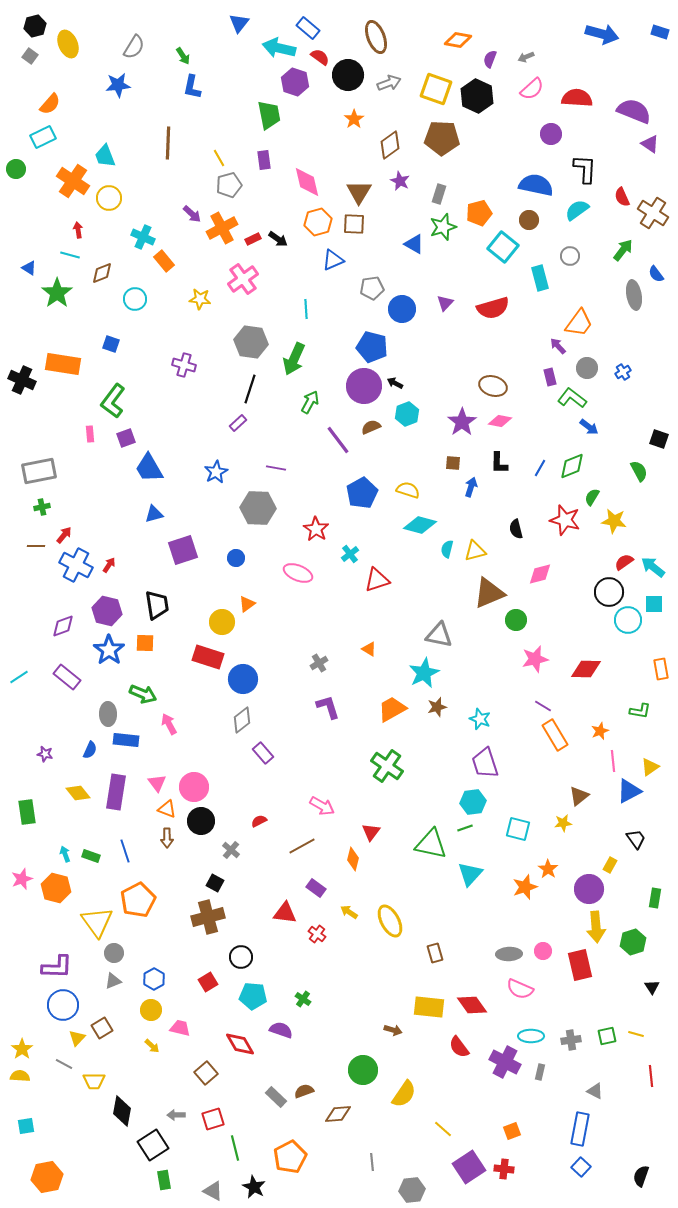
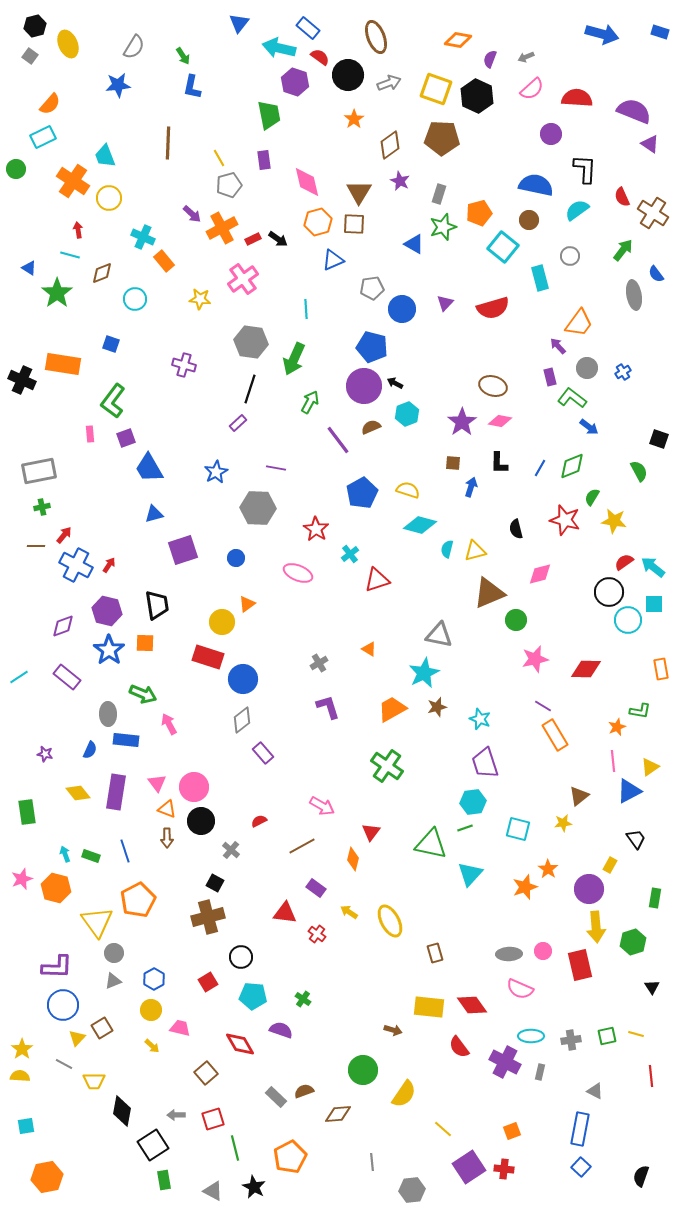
orange star at (600, 731): moved 17 px right, 4 px up
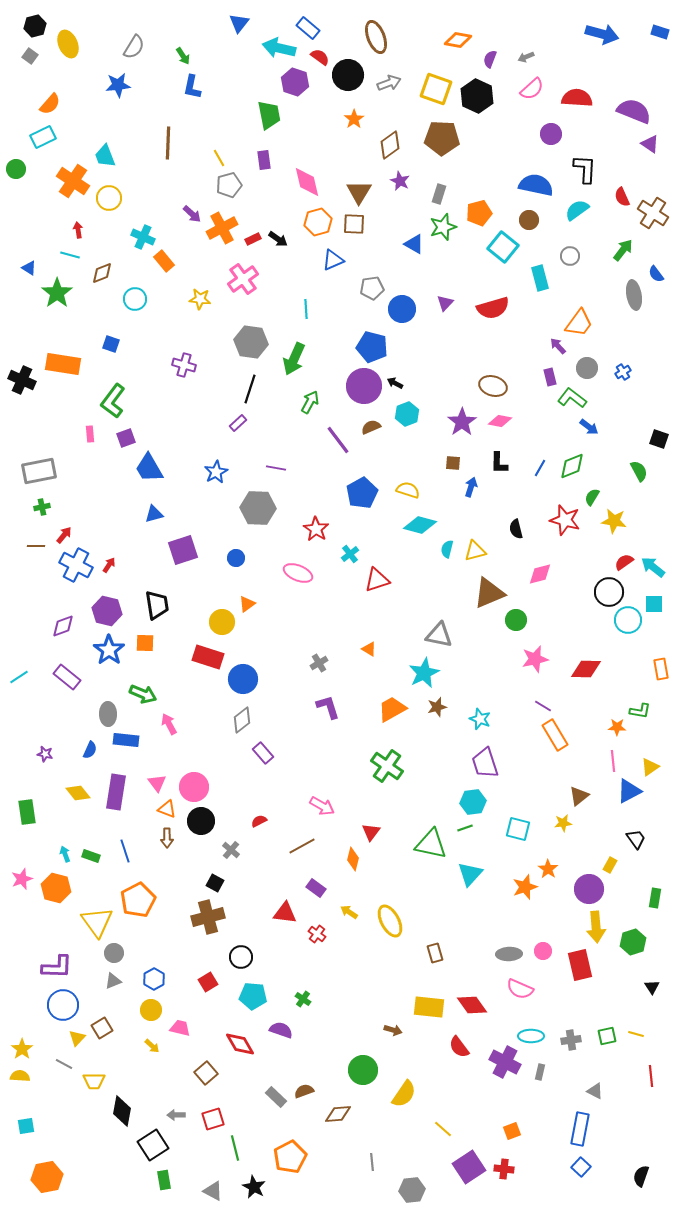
orange star at (617, 727): rotated 24 degrees clockwise
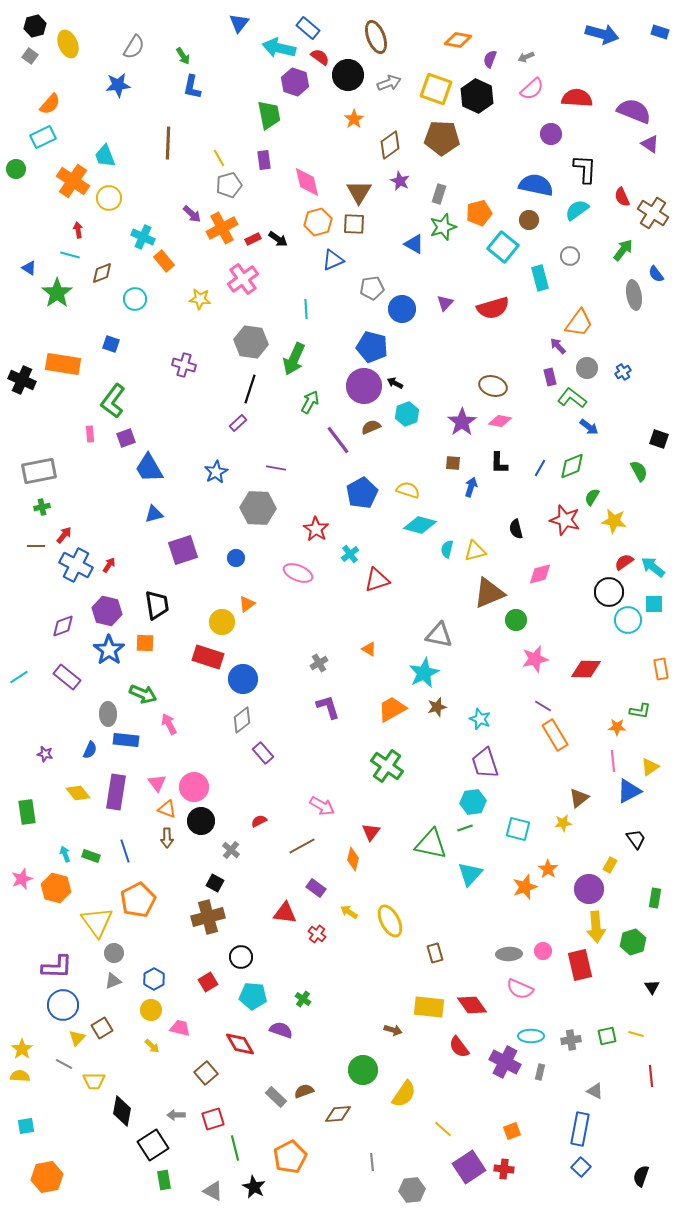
brown triangle at (579, 796): moved 2 px down
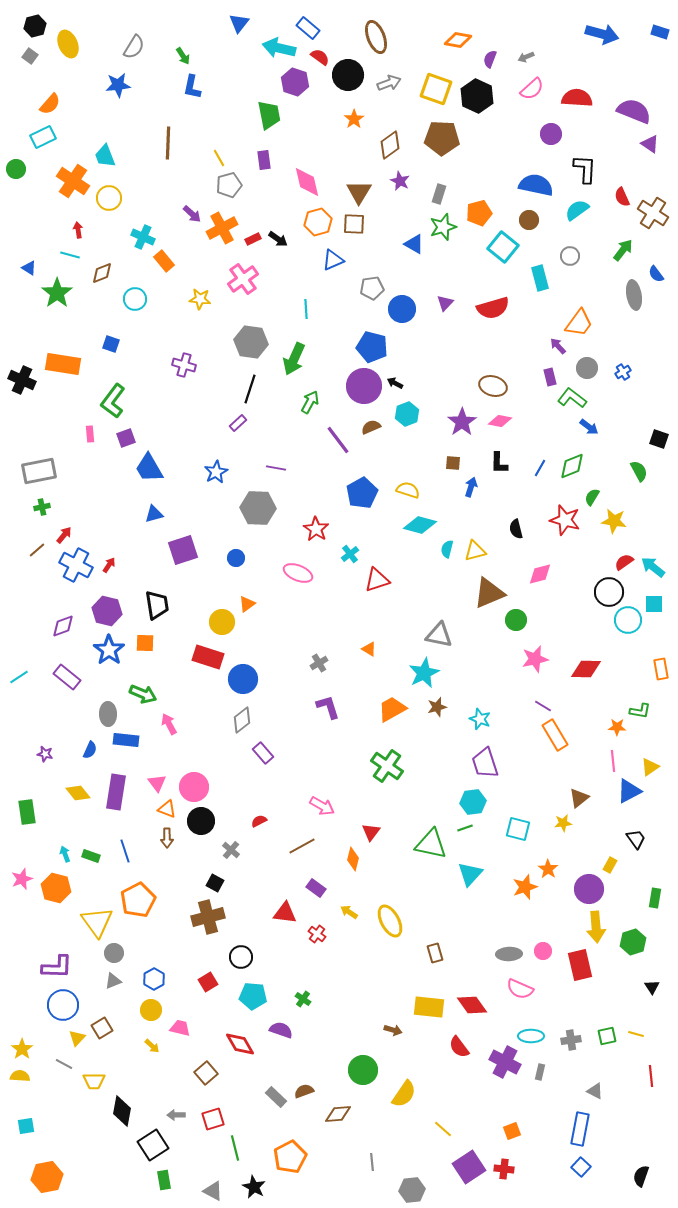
brown line at (36, 546): moved 1 px right, 4 px down; rotated 42 degrees counterclockwise
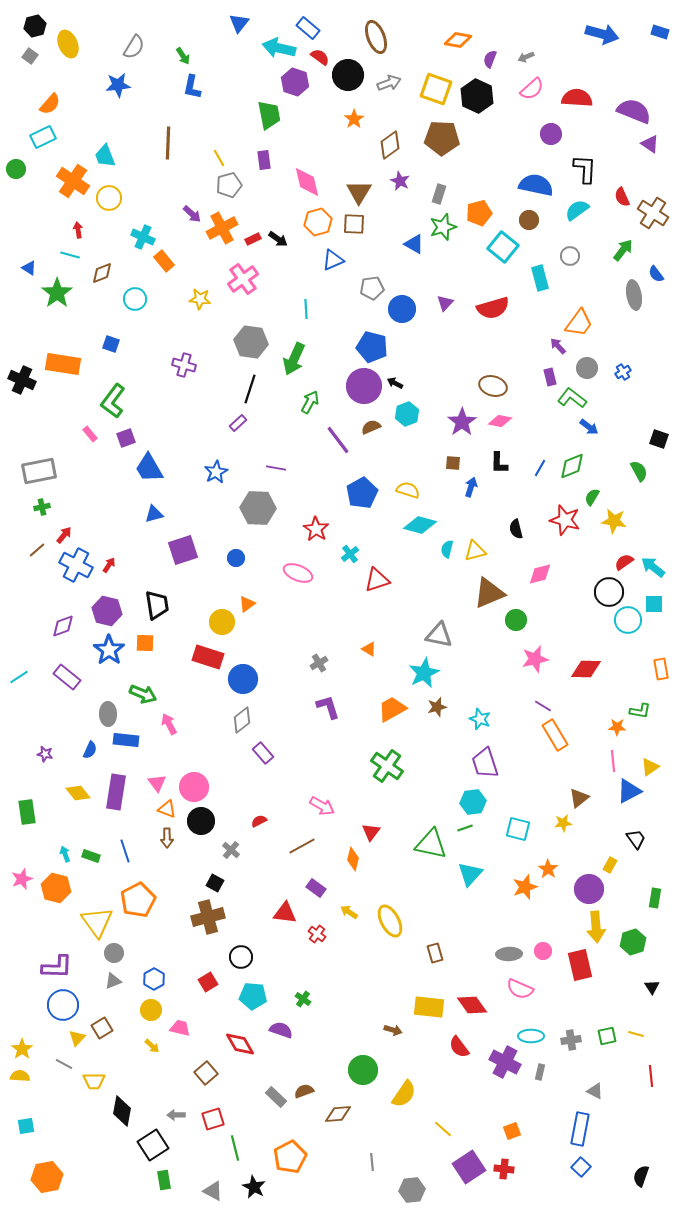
pink rectangle at (90, 434): rotated 35 degrees counterclockwise
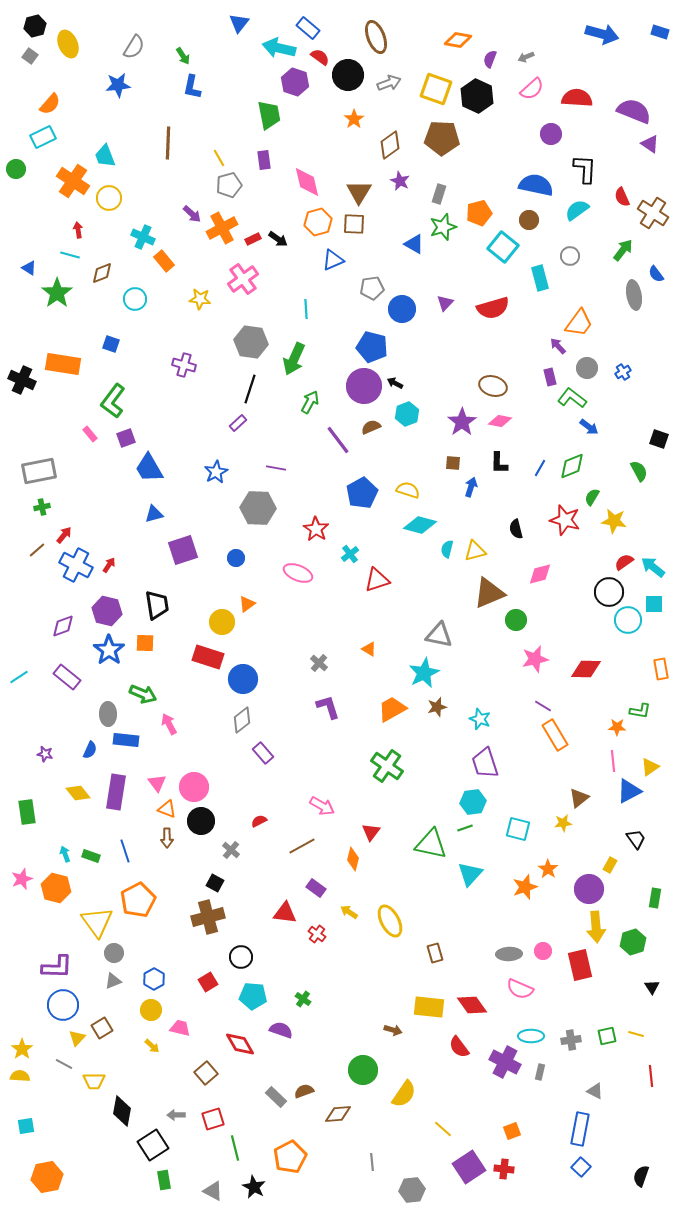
gray cross at (319, 663): rotated 18 degrees counterclockwise
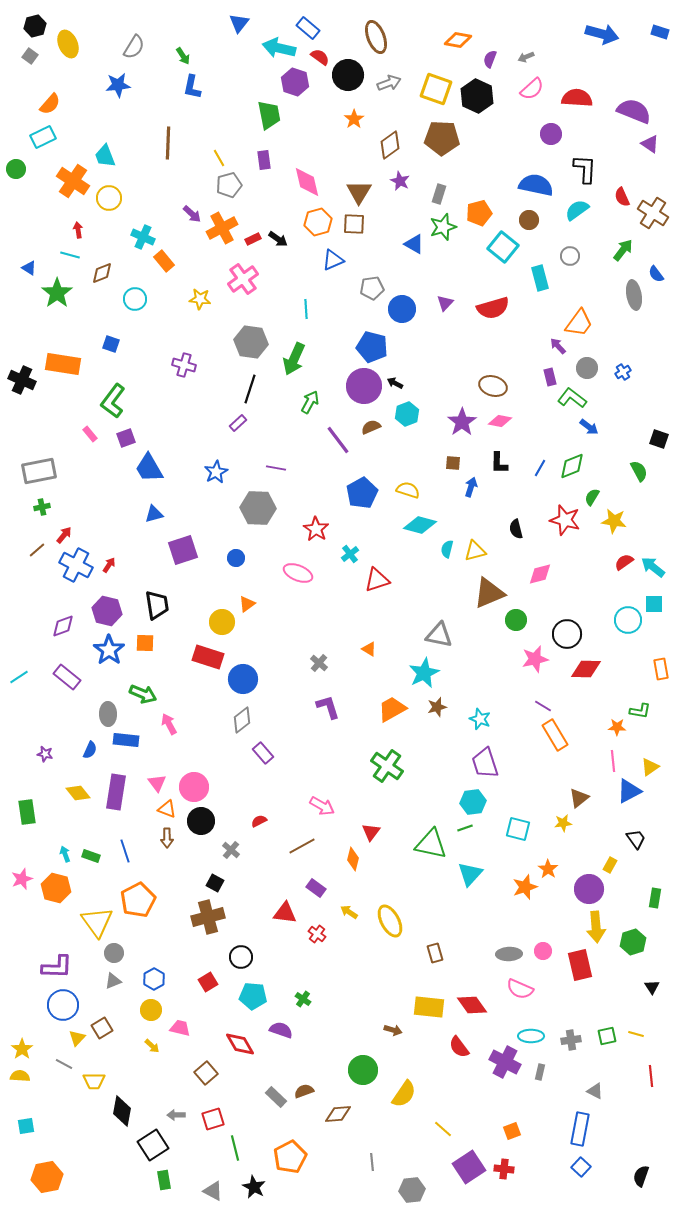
black circle at (609, 592): moved 42 px left, 42 px down
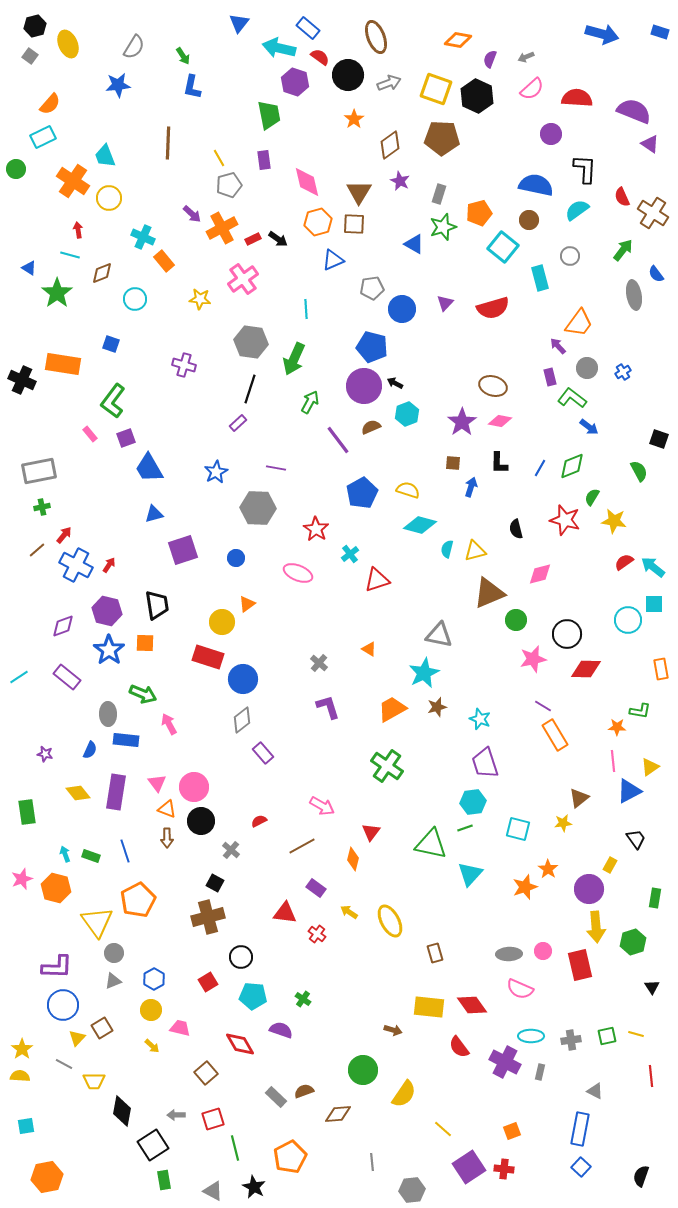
pink star at (535, 659): moved 2 px left
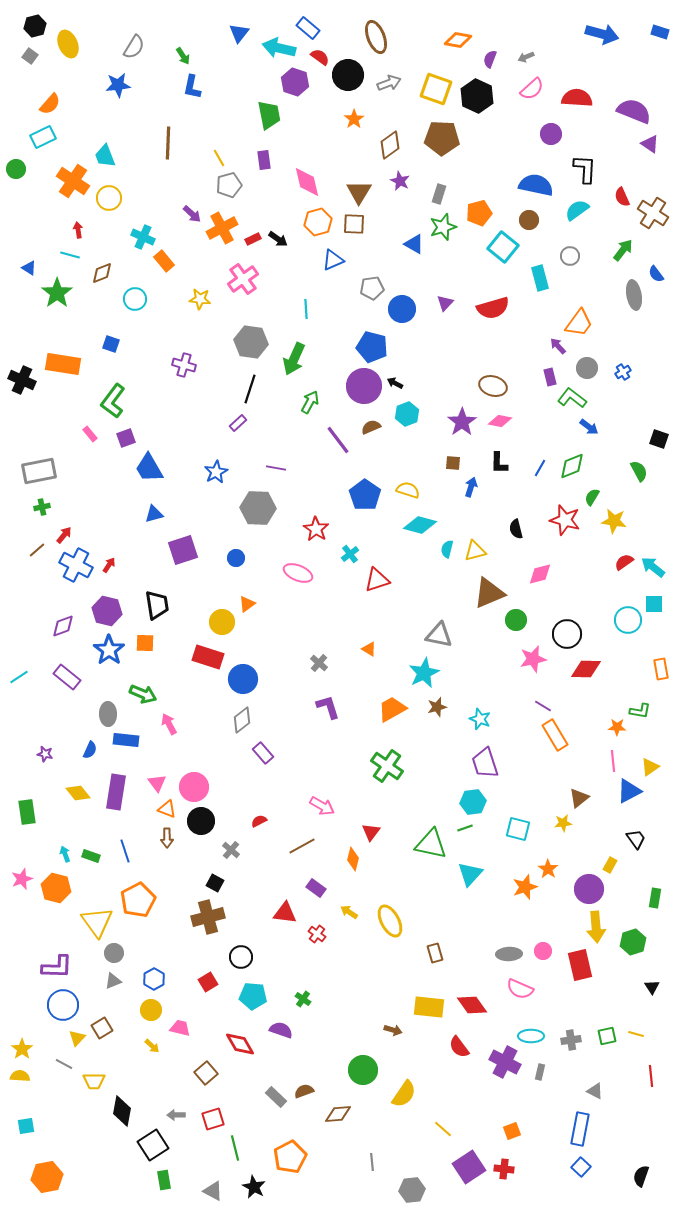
blue triangle at (239, 23): moved 10 px down
blue pentagon at (362, 493): moved 3 px right, 2 px down; rotated 8 degrees counterclockwise
